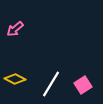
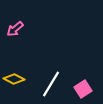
yellow diamond: moved 1 px left
pink square: moved 4 px down
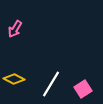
pink arrow: rotated 18 degrees counterclockwise
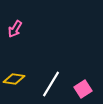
yellow diamond: rotated 20 degrees counterclockwise
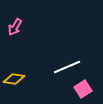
pink arrow: moved 2 px up
white line: moved 16 px right, 17 px up; rotated 36 degrees clockwise
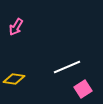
pink arrow: moved 1 px right
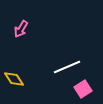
pink arrow: moved 5 px right, 2 px down
yellow diamond: rotated 50 degrees clockwise
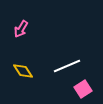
white line: moved 1 px up
yellow diamond: moved 9 px right, 8 px up
